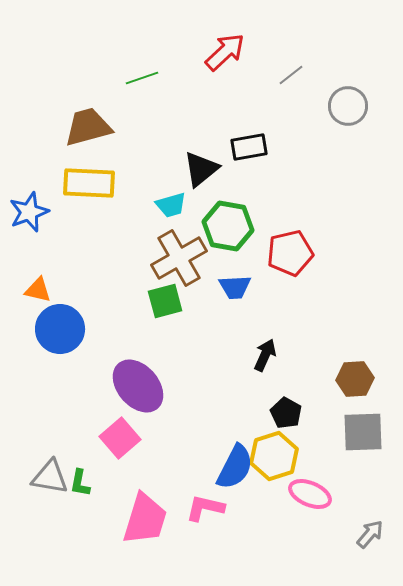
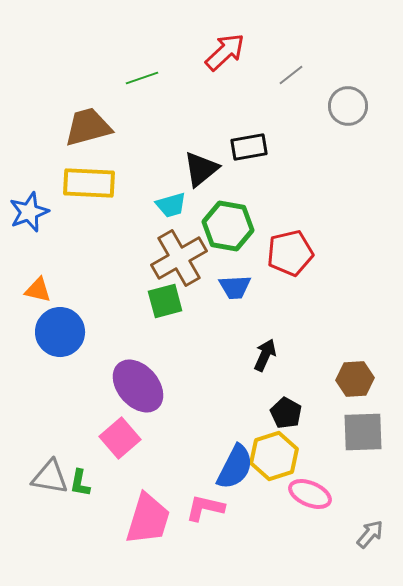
blue circle: moved 3 px down
pink trapezoid: moved 3 px right
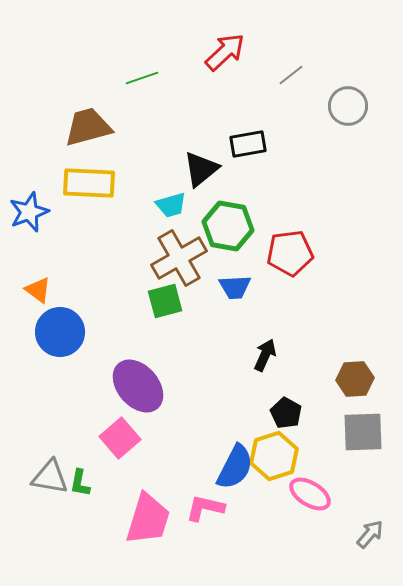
black rectangle: moved 1 px left, 3 px up
red pentagon: rotated 6 degrees clockwise
orange triangle: rotated 24 degrees clockwise
pink ellipse: rotated 9 degrees clockwise
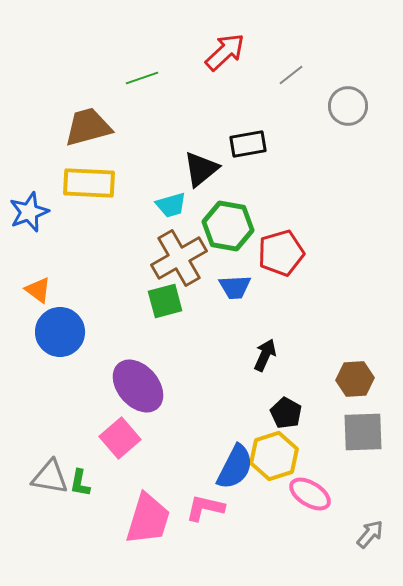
red pentagon: moved 9 px left; rotated 9 degrees counterclockwise
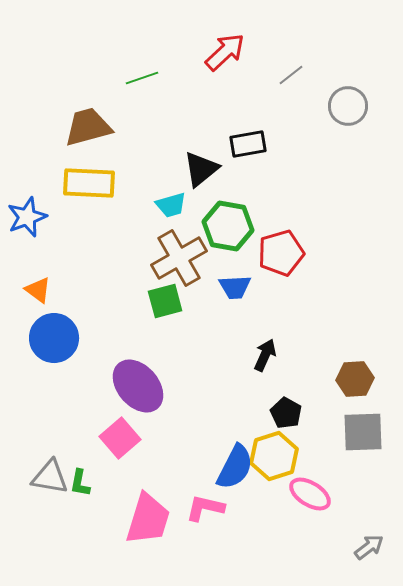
blue star: moved 2 px left, 5 px down
blue circle: moved 6 px left, 6 px down
gray arrow: moved 1 px left, 13 px down; rotated 12 degrees clockwise
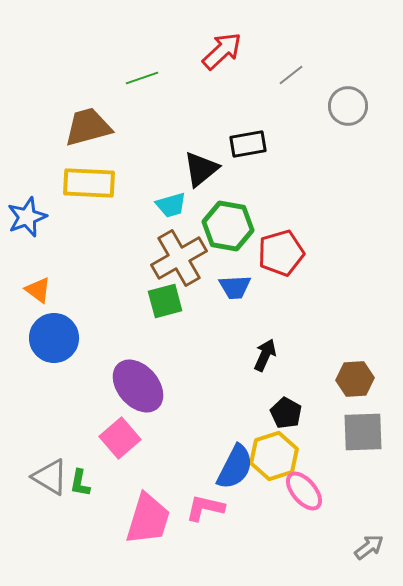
red arrow: moved 3 px left, 1 px up
gray triangle: rotated 21 degrees clockwise
pink ellipse: moved 6 px left, 3 px up; rotated 18 degrees clockwise
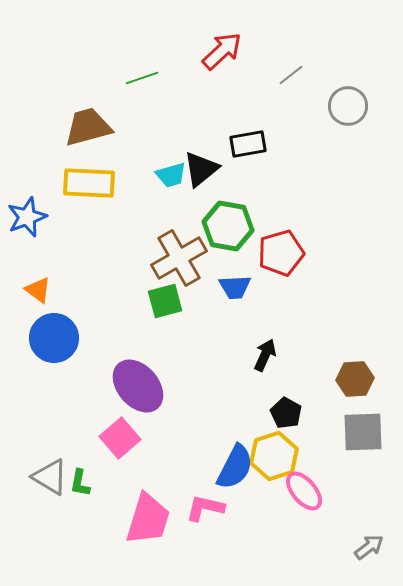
cyan trapezoid: moved 30 px up
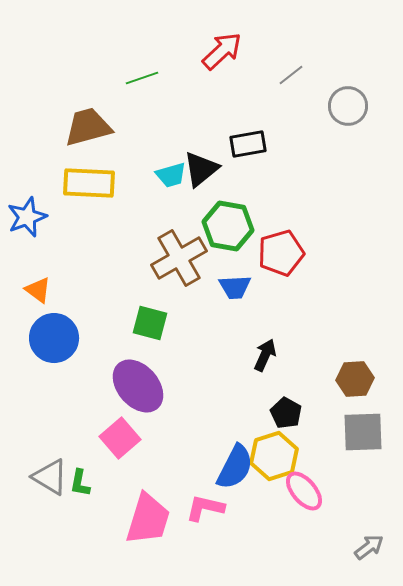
green square: moved 15 px left, 22 px down; rotated 30 degrees clockwise
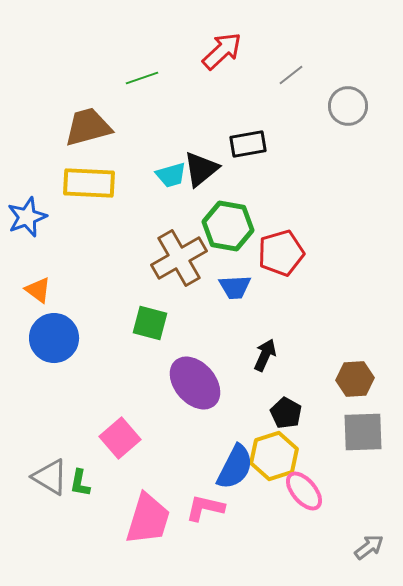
purple ellipse: moved 57 px right, 3 px up
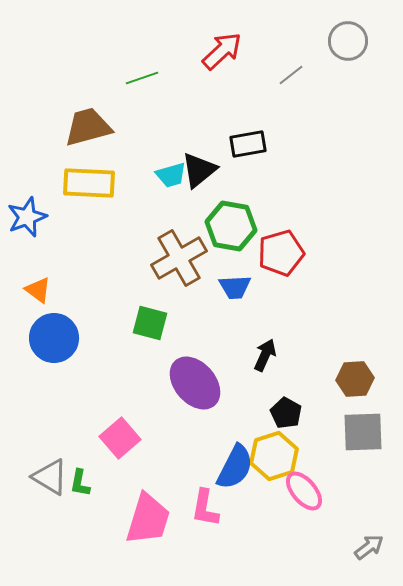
gray circle: moved 65 px up
black triangle: moved 2 px left, 1 px down
green hexagon: moved 3 px right
pink L-shape: rotated 93 degrees counterclockwise
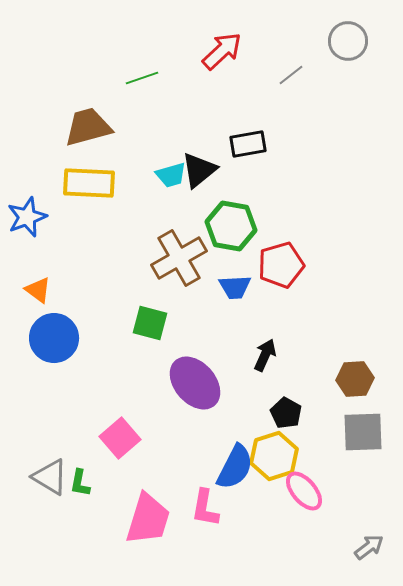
red pentagon: moved 12 px down
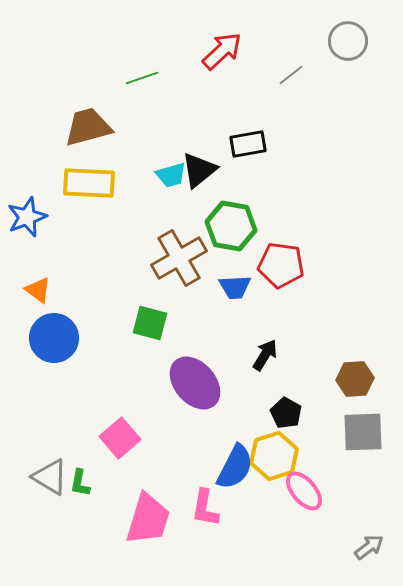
red pentagon: rotated 24 degrees clockwise
black arrow: rotated 8 degrees clockwise
